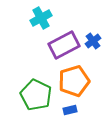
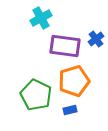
blue cross: moved 3 px right, 2 px up
purple rectangle: moved 1 px right, 1 px down; rotated 36 degrees clockwise
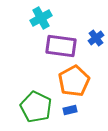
blue cross: moved 1 px up
purple rectangle: moved 4 px left
orange pentagon: rotated 12 degrees counterclockwise
green pentagon: moved 12 px down
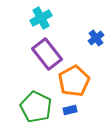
purple rectangle: moved 14 px left, 8 px down; rotated 44 degrees clockwise
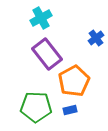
green pentagon: rotated 24 degrees counterclockwise
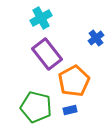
green pentagon: rotated 12 degrees clockwise
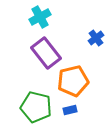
cyan cross: moved 1 px left, 1 px up
purple rectangle: moved 1 px left, 1 px up
orange pentagon: moved 1 px left; rotated 16 degrees clockwise
